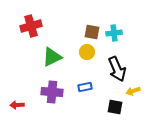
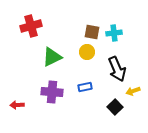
black square: rotated 35 degrees clockwise
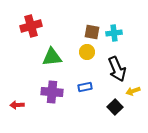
green triangle: rotated 20 degrees clockwise
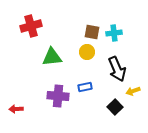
purple cross: moved 6 px right, 4 px down
red arrow: moved 1 px left, 4 px down
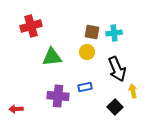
yellow arrow: rotated 96 degrees clockwise
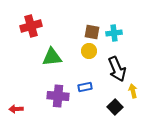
yellow circle: moved 2 px right, 1 px up
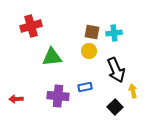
black arrow: moved 1 px left, 1 px down
red arrow: moved 10 px up
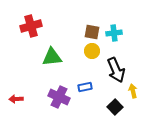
yellow circle: moved 3 px right
purple cross: moved 1 px right, 1 px down; rotated 20 degrees clockwise
